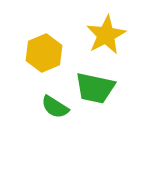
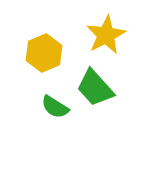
green trapezoid: rotated 36 degrees clockwise
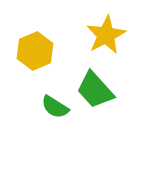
yellow hexagon: moved 9 px left, 2 px up
green trapezoid: moved 2 px down
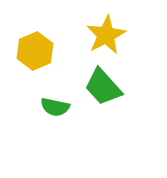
green trapezoid: moved 8 px right, 3 px up
green semicircle: rotated 20 degrees counterclockwise
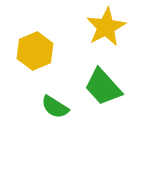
yellow star: moved 8 px up
green semicircle: rotated 20 degrees clockwise
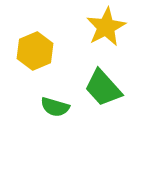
green trapezoid: moved 1 px down
green semicircle: rotated 16 degrees counterclockwise
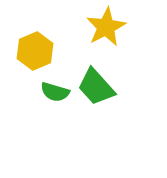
green trapezoid: moved 7 px left, 1 px up
green semicircle: moved 15 px up
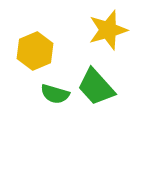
yellow star: moved 2 px right, 3 px down; rotated 12 degrees clockwise
green semicircle: moved 2 px down
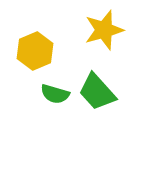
yellow star: moved 4 px left
green trapezoid: moved 1 px right, 5 px down
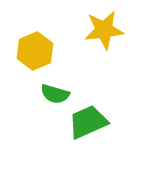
yellow star: rotated 9 degrees clockwise
green trapezoid: moved 9 px left, 30 px down; rotated 108 degrees clockwise
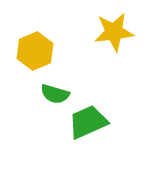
yellow star: moved 10 px right, 2 px down
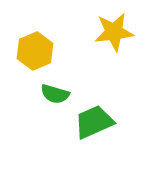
green trapezoid: moved 6 px right
